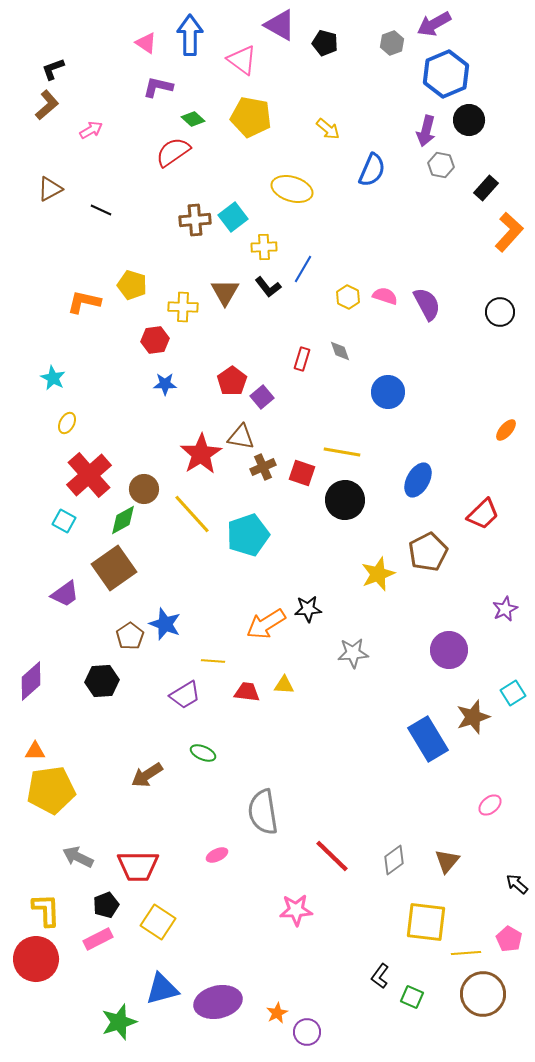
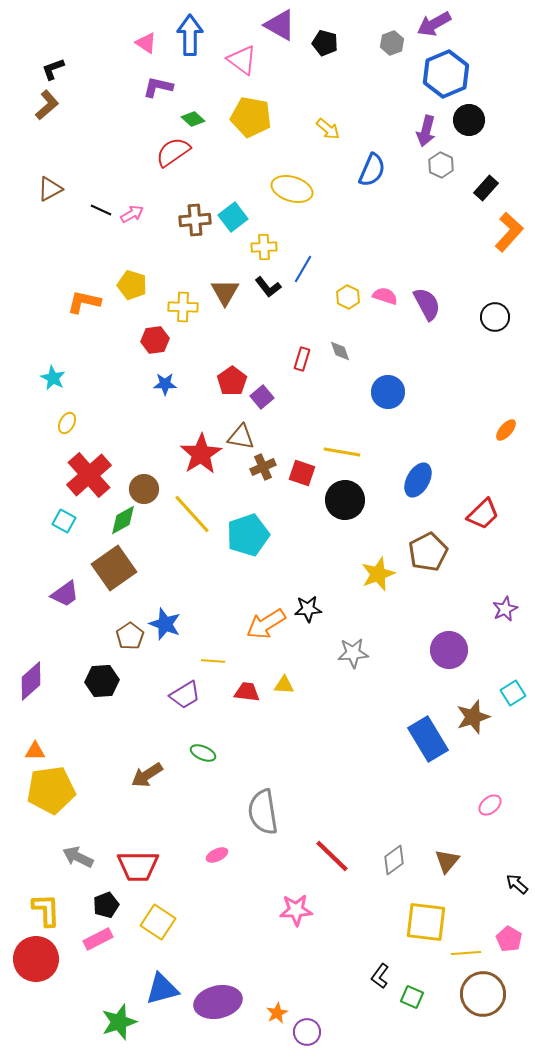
pink arrow at (91, 130): moved 41 px right, 84 px down
gray hexagon at (441, 165): rotated 15 degrees clockwise
black circle at (500, 312): moved 5 px left, 5 px down
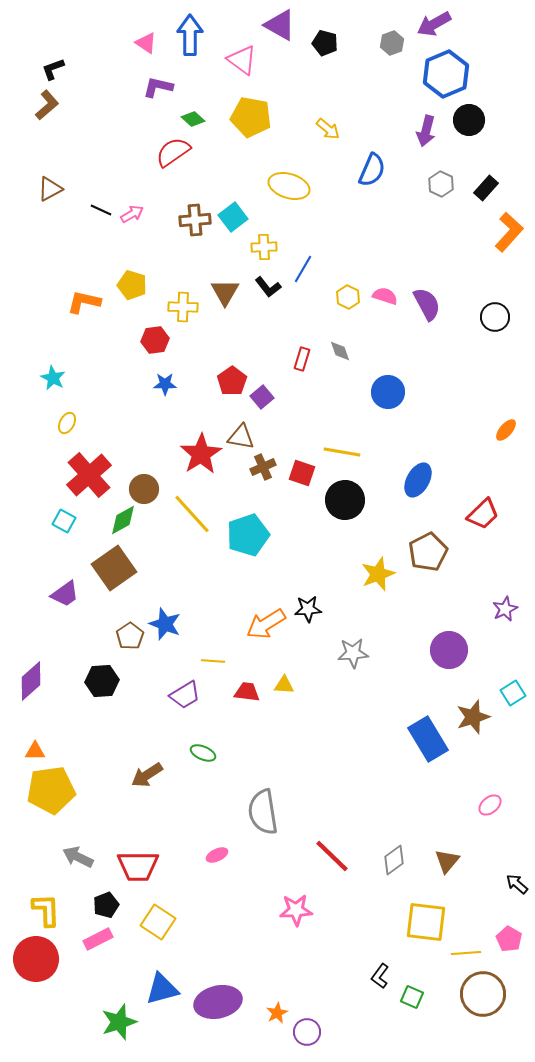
gray hexagon at (441, 165): moved 19 px down
yellow ellipse at (292, 189): moved 3 px left, 3 px up
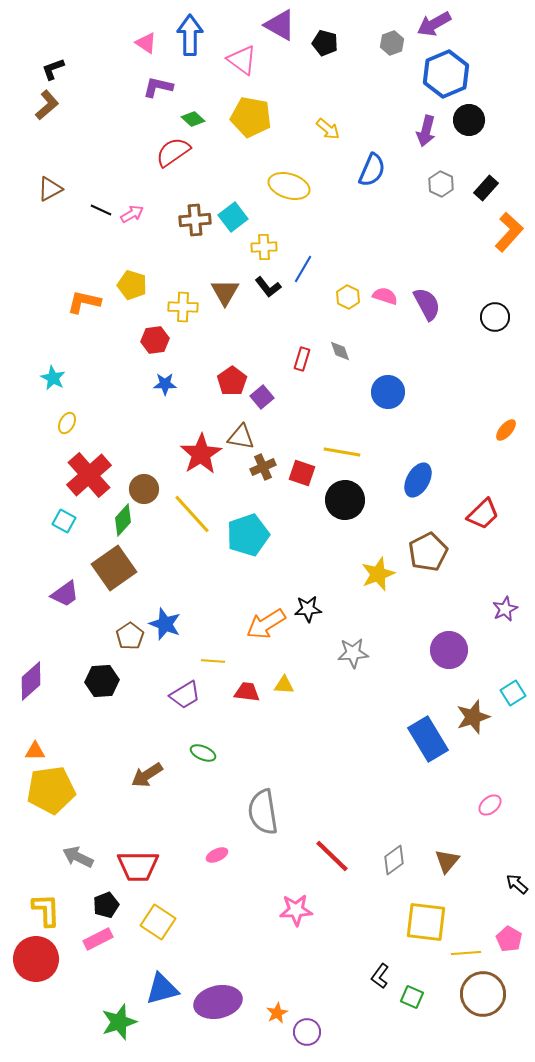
green diamond at (123, 520): rotated 20 degrees counterclockwise
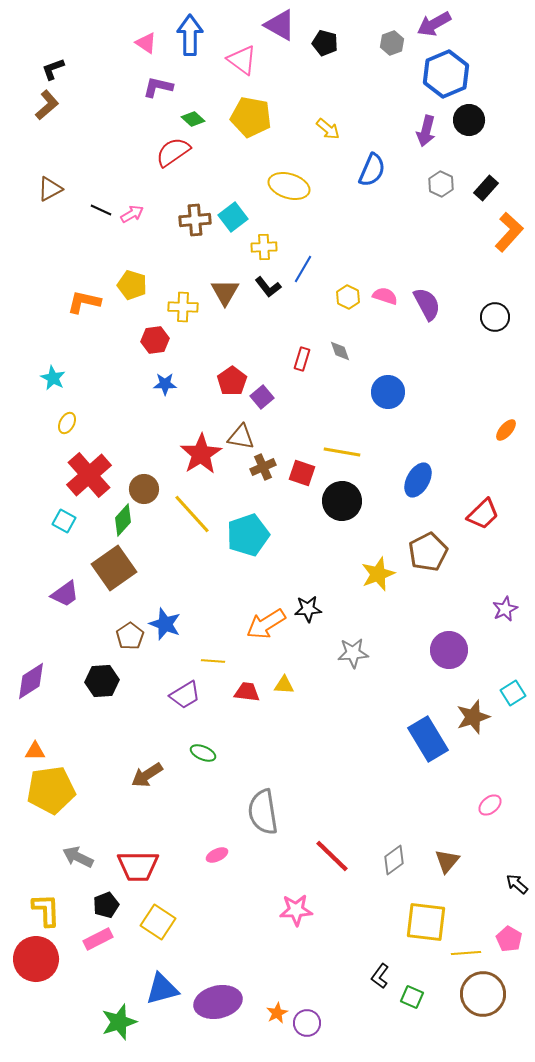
black circle at (345, 500): moved 3 px left, 1 px down
purple diamond at (31, 681): rotated 9 degrees clockwise
purple circle at (307, 1032): moved 9 px up
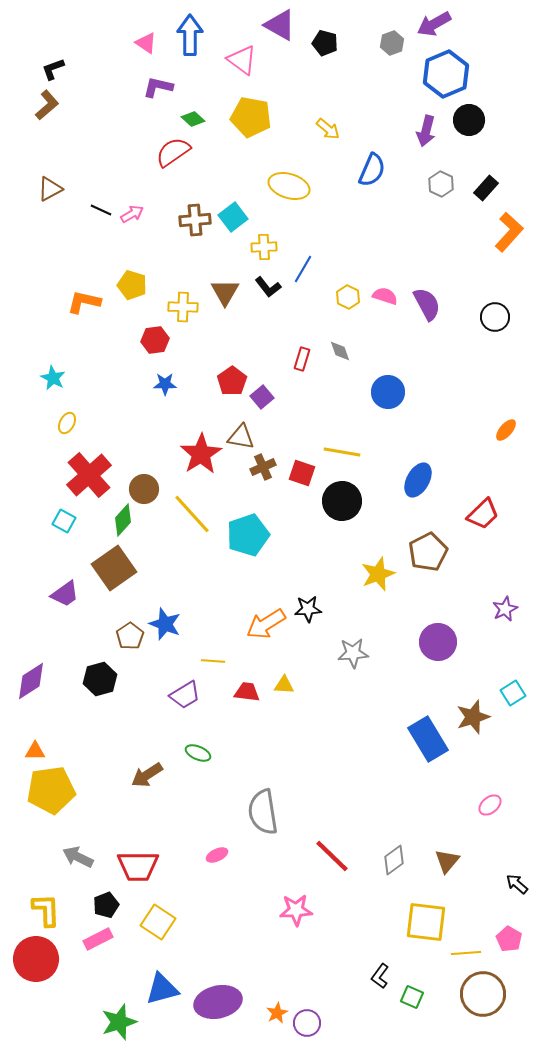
purple circle at (449, 650): moved 11 px left, 8 px up
black hexagon at (102, 681): moved 2 px left, 2 px up; rotated 12 degrees counterclockwise
green ellipse at (203, 753): moved 5 px left
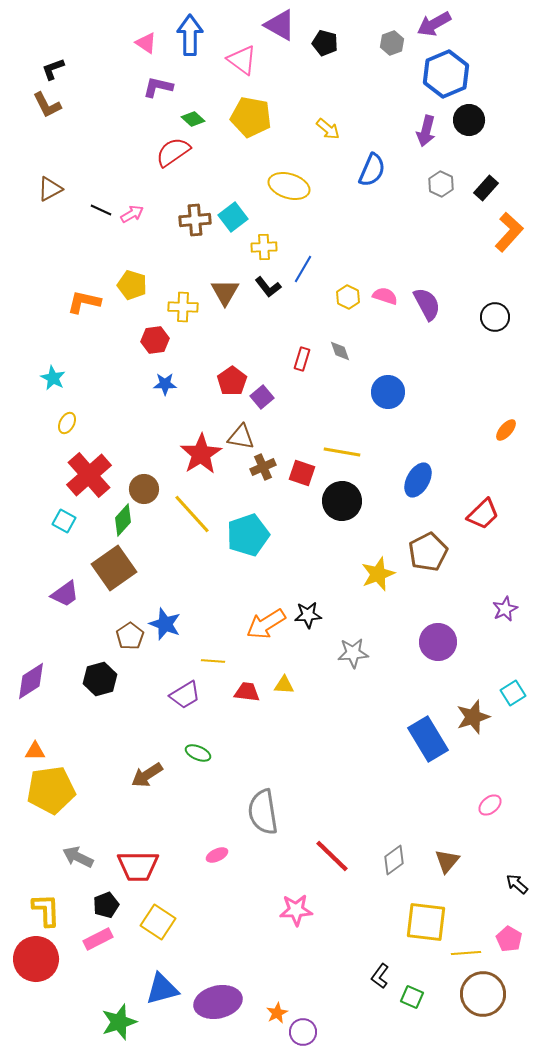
brown L-shape at (47, 105): rotated 104 degrees clockwise
black star at (308, 609): moved 6 px down
purple circle at (307, 1023): moved 4 px left, 9 px down
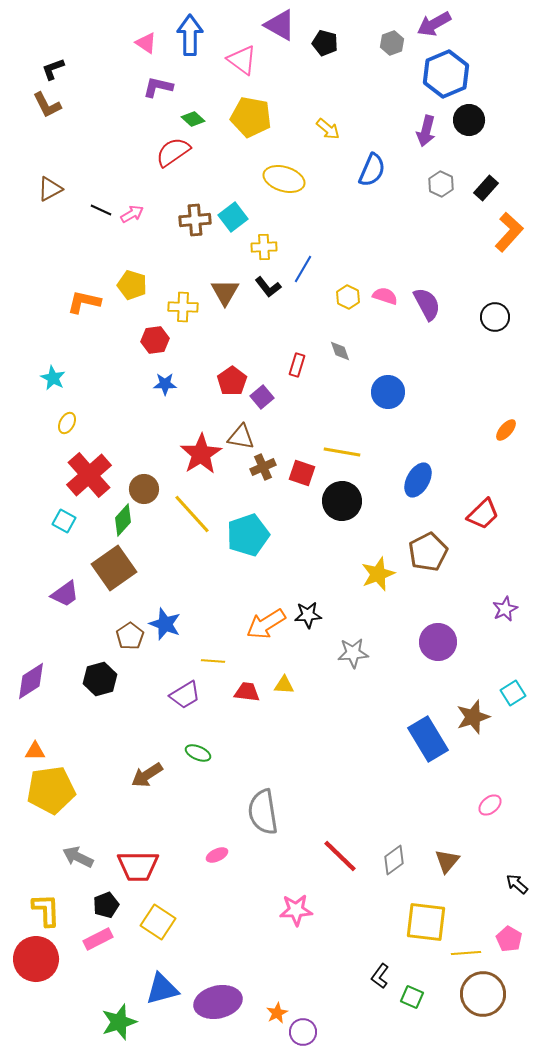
yellow ellipse at (289, 186): moved 5 px left, 7 px up
red rectangle at (302, 359): moved 5 px left, 6 px down
red line at (332, 856): moved 8 px right
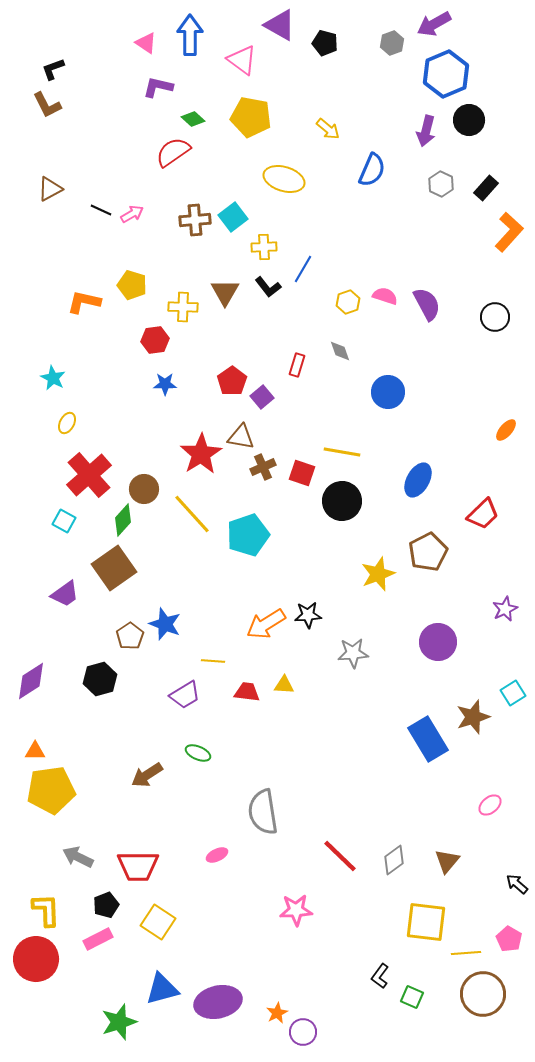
yellow hexagon at (348, 297): moved 5 px down; rotated 15 degrees clockwise
